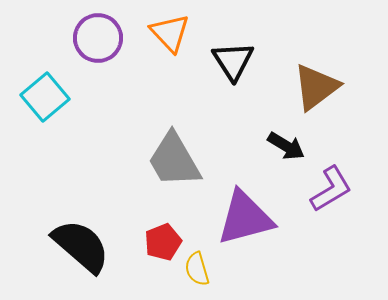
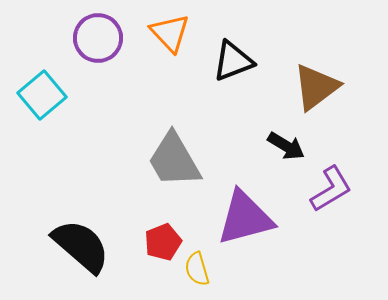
black triangle: rotated 42 degrees clockwise
cyan square: moved 3 px left, 2 px up
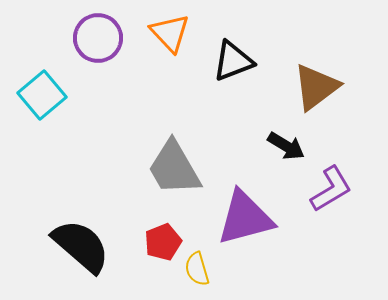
gray trapezoid: moved 8 px down
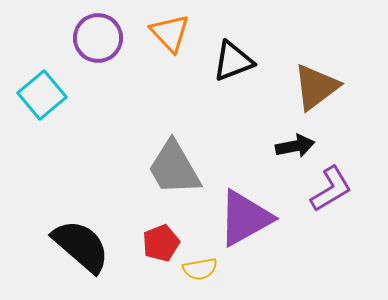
black arrow: moved 9 px right; rotated 42 degrees counterclockwise
purple triangle: rotated 14 degrees counterclockwise
red pentagon: moved 2 px left, 1 px down
yellow semicircle: moved 3 px right; rotated 84 degrees counterclockwise
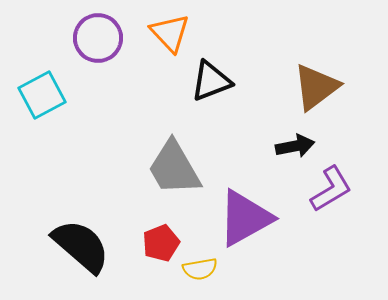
black triangle: moved 22 px left, 20 px down
cyan square: rotated 12 degrees clockwise
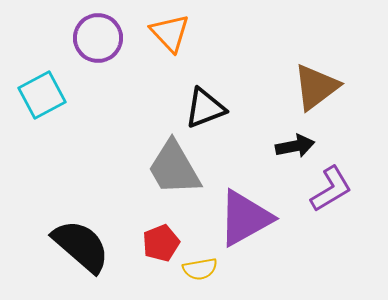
black triangle: moved 6 px left, 27 px down
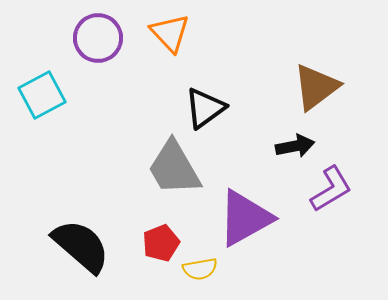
black triangle: rotated 15 degrees counterclockwise
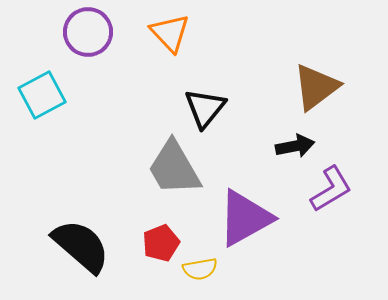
purple circle: moved 10 px left, 6 px up
black triangle: rotated 15 degrees counterclockwise
